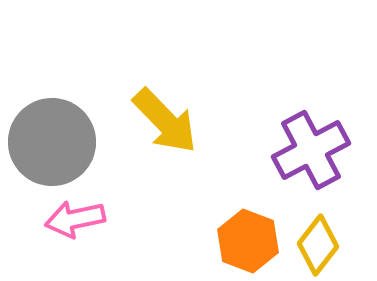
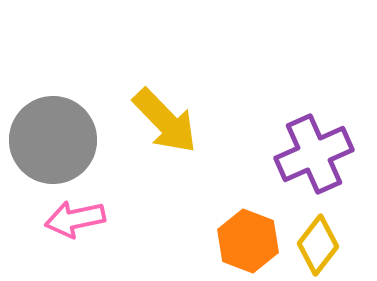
gray circle: moved 1 px right, 2 px up
purple cross: moved 3 px right, 4 px down; rotated 4 degrees clockwise
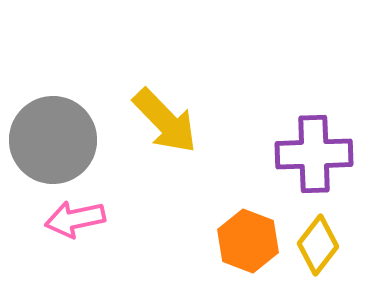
purple cross: rotated 22 degrees clockwise
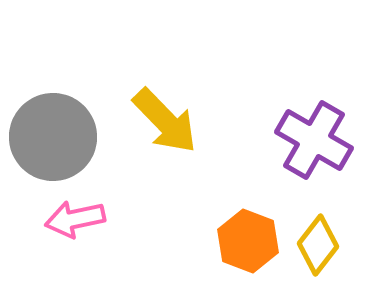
gray circle: moved 3 px up
purple cross: moved 14 px up; rotated 32 degrees clockwise
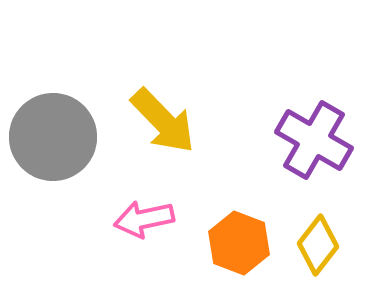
yellow arrow: moved 2 px left
pink arrow: moved 69 px right
orange hexagon: moved 9 px left, 2 px down
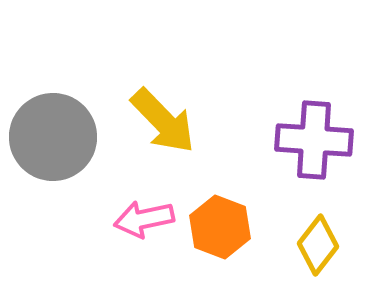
purple cross: rotated 26 degrees counterclockwise
orange hexagon: moved 19 px left, 16 px up
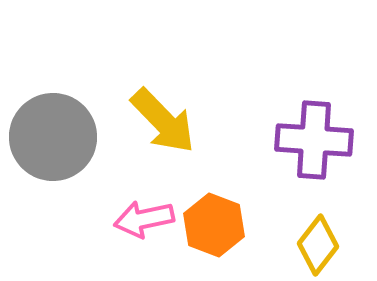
orange hexagon: moved 6 px left, 2 px up
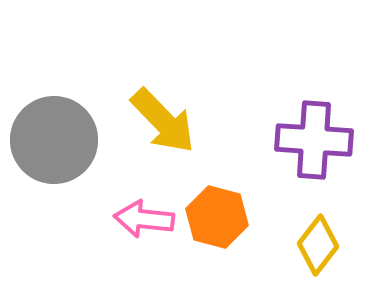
gray circle: moved 1 px right, 3 px down
pink arrow: rotated 18 degrees clockwise
orange hexagon: moved 3 px right, 8 px up; rotated 6 degrees counterclockwise
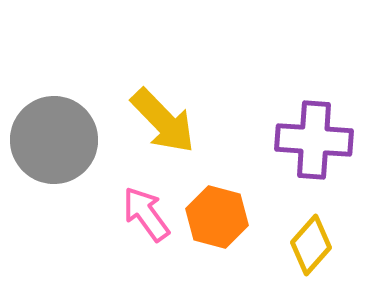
pink arrow: moved 2 px right, 5 px up; rotated 48 degrees clockwise
yellow diamond: moved 7 px left; rotated 4 degrees clockwise
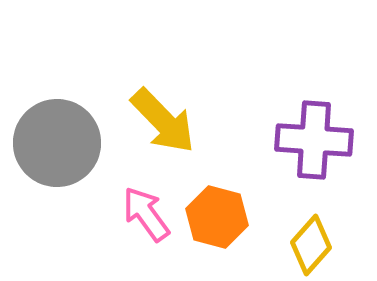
gray circle: moved 3 px right, 3 px down
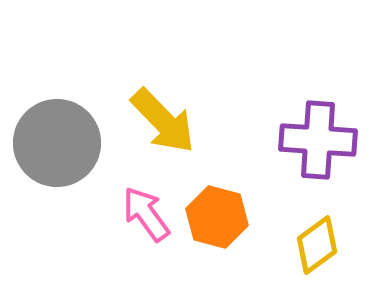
purple cross: moved 4 px right
yellow diamond: moved 6 px right; rotated 12 degrees clockwise
